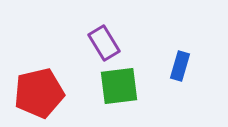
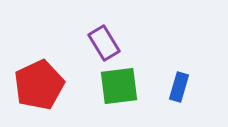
blue rectangle: moved 1 px left, 21 px down
red pentagon: moved 8 px up; rotated 12 degrees counterclockwise
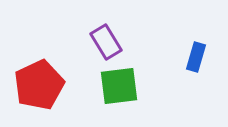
purple rectangle: moved 2 px right, 1 px up
blue rectangle: moved 17 px right, 30 px up
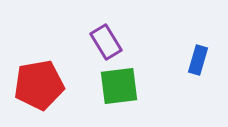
blue rectangle: moved 2 px right, 3 px down
red pentagon: rotated 15 degrees clockwise
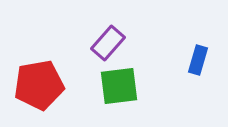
purple rectangle: moved 2 px right, 1 px down; rotated 72 degrees clockwise
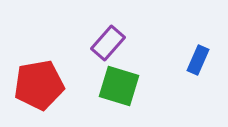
blue rectangle: rotated 8 degrees clockwise
green square: rotated 24 degrees clockwise
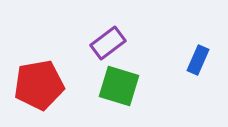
purple rectangle: rotated 12 degrees clockwise
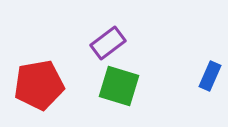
blue rectangle: moved 12 px right, 16 px down
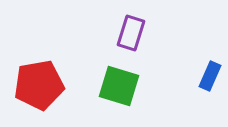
purple rectangle: moved 23 px right, 10 px up; rotated 36 degrees counterclockwise
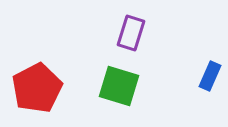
red pentagon: moved 2 px left, 3 px down; rotated 18 degrees counterclockwise
